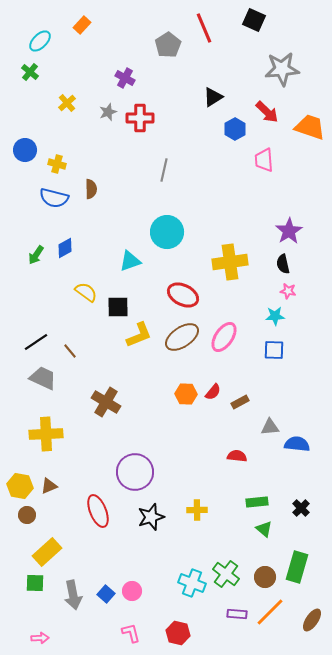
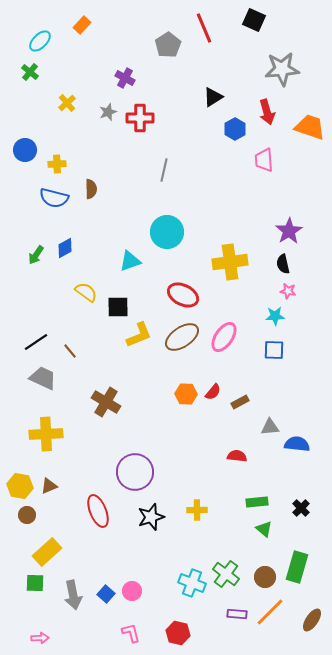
red arrow at (267, 112): rotated 30 degrees clockwise
yellow cross at (57, 164): rotated 18 degrees counterclockwise
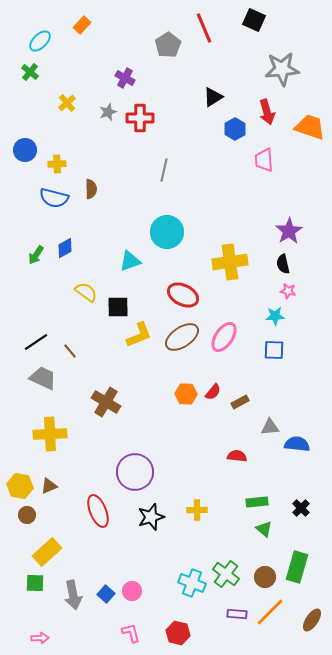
yellow cross at (46, 434): moved 4 px right
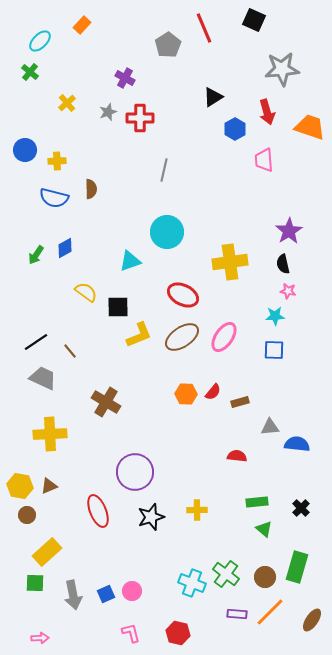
yellow cross at (57, 164): moved 3 px up
brown rectangle at (240, 402): rotated 12 degrees clockwise
blue square at (106, 594): rotated 24 degrees clockwise
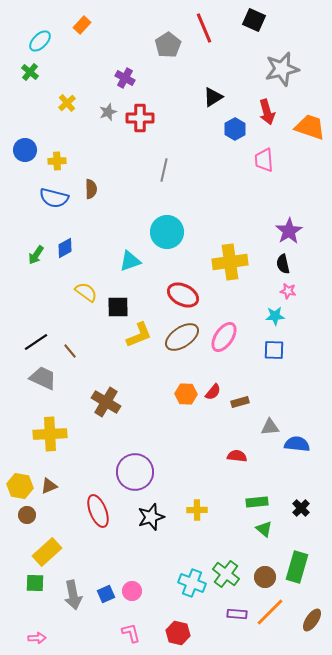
gray star at (282, 69): rotated 8 degrees counterclockwise
pink arrow at (40, 638): moved 3 px left
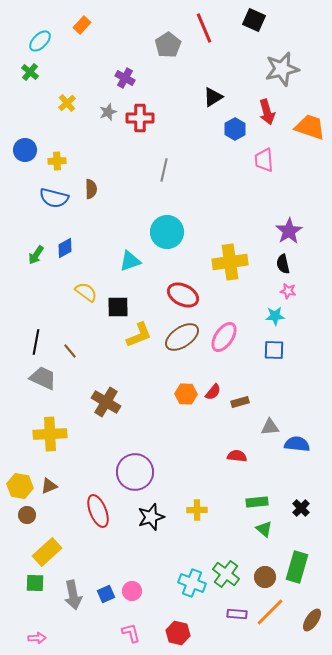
black line at (36, 342): rotated 45 degrees counterclockwise
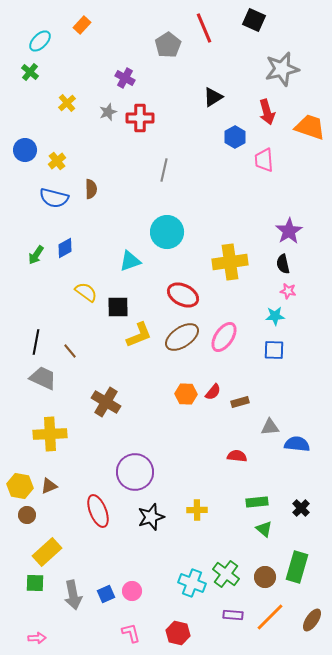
blue hexagon at (235, 129): moved 8 px down
yellow cross at (57, 161): rotated 36 degrees counterclockwise
orange line at (270, 612): moved 5 px down
purple rectangle at (237, 614): moved 4 px left, 1 px down
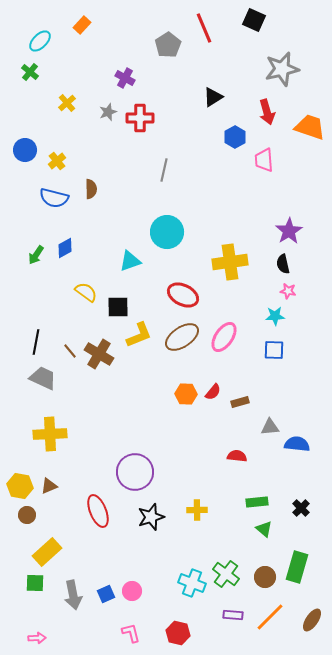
brown cross at (106, 402): moved 7 px left, 48 px up
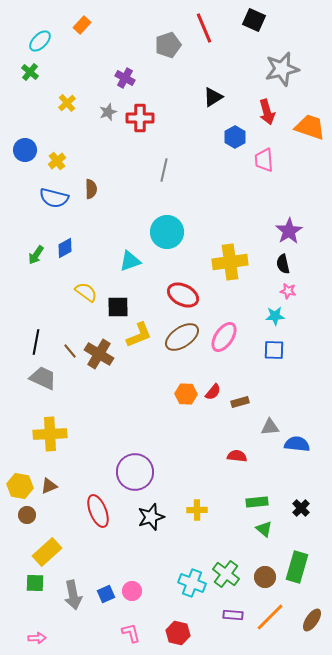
gray pentagon at (168, 45): rotated 15 degrees clockwise
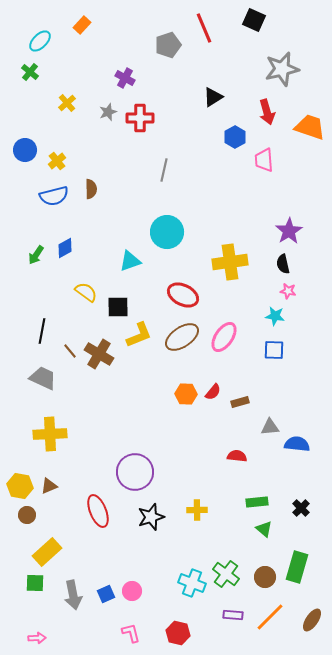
blue semicircle at (54, 198): moved 2 px up; rotated 28 degrees counterclockwise
cyan star at (275, 316): rotated 12 degrees clockwise
black line at (36, 342): moved 6 px right, 11 px up
